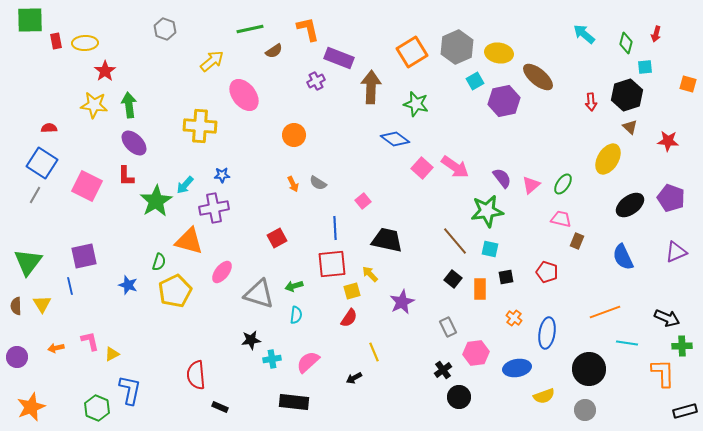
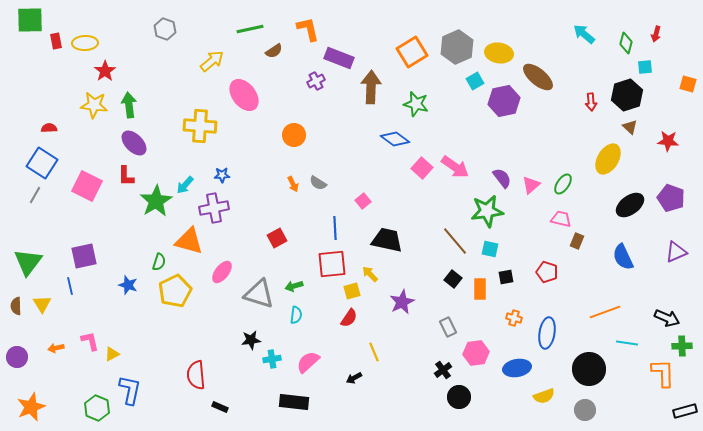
orange cross at (514, 318): rotated 21 degrees counterclockwise
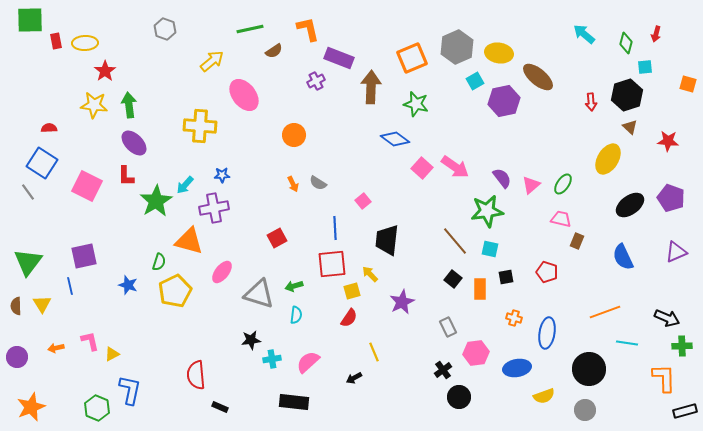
orange square at (412, 52): moved 6 px down; rotated 8 degrees clockwise
gray line at (35, 195): moved 7 px left, 3 px up; rotated 66 degrees counterclockwise
black trapezoid at (387, 240): rotated 96 degrees counterclockwise
orange L-shape at (663, 373): moved 1 px right, 5 px down
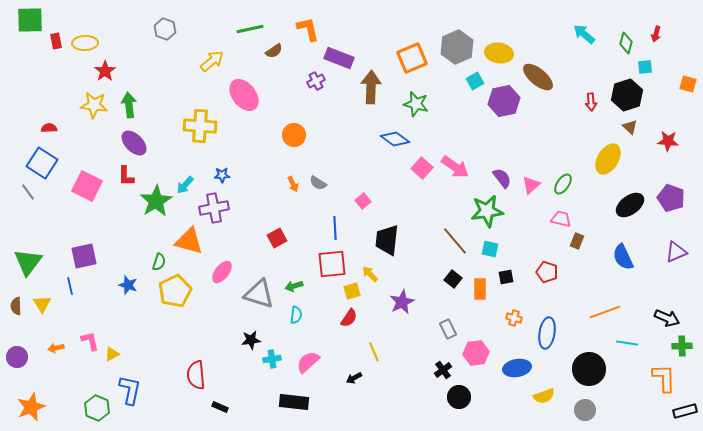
gray rectangle at (448, 327): moved 2 px down
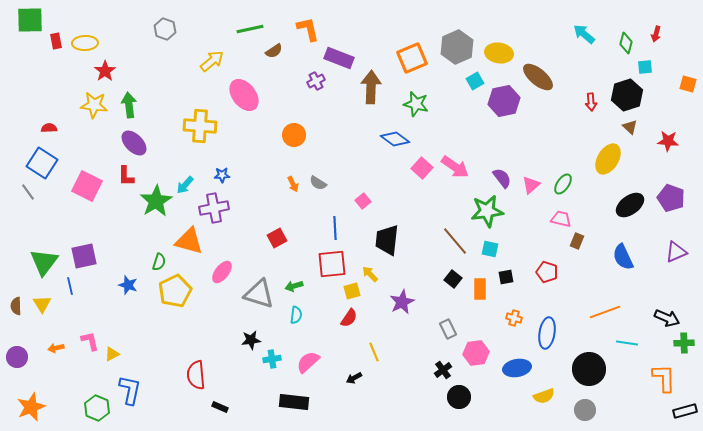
green triangle at (28, 262): moved 16 px right
green cross at (682, 346): moved 2 px right, 3 px up
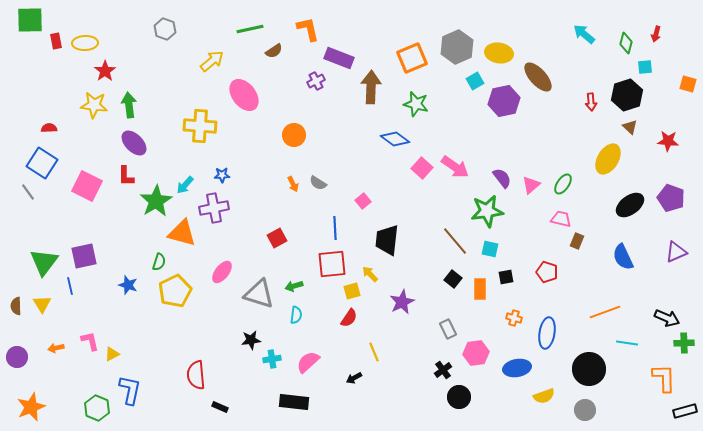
brown ellipse at (538, 77): rotated 8 degrees clockwise
orange triangle at (189, 241): moved 7 px left, 8 px up
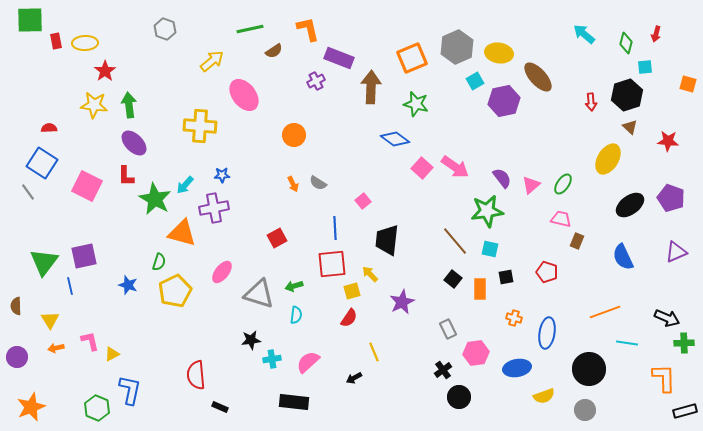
green star at (156, 201): moved 1 px left, 2 px up; rotated 12 degrees counterclockwise
yellow triangle at (42, 304): moved 8 px right, 16 px down
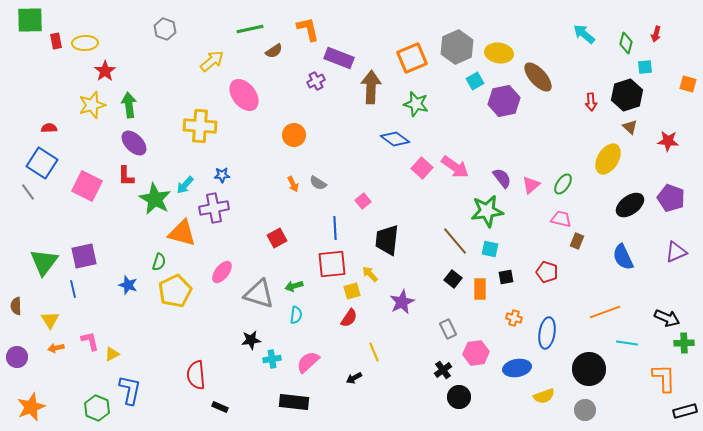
yellow star at (94, 105): moved 2 px left; rotated 24 degrees counterclockwise
blue line at (70, 286): moved 3 px right, 3 px down
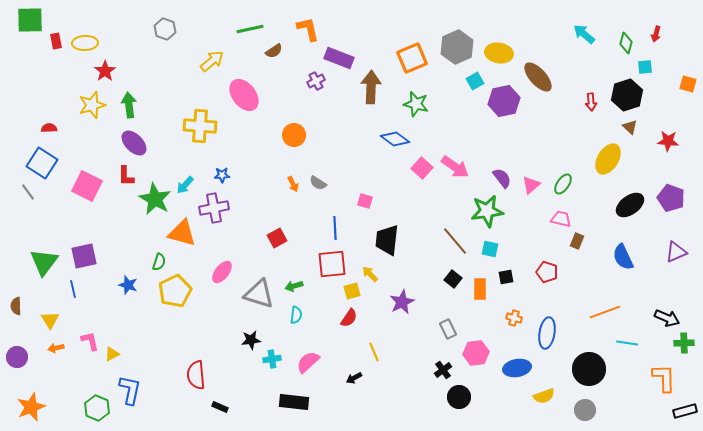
pink square at (363, 201): moved 2 px right; rotated 35 degrees counterclockwise
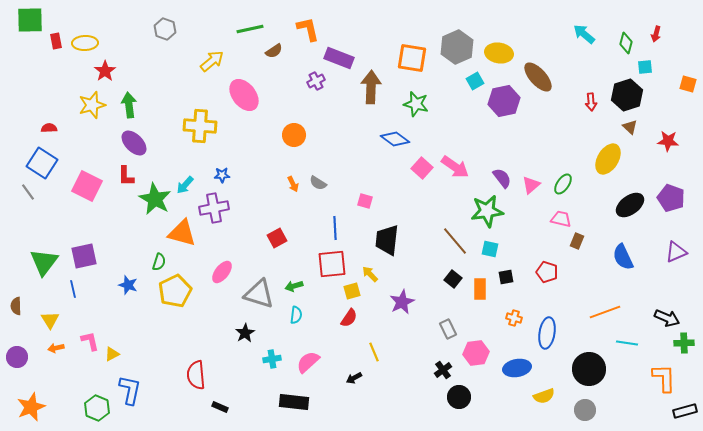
orange square at (412, 58): rotated 32 degrees clockwise
black star at (251, 340): moved 6 px left, 7 px up; rotated 24 degrees counterclockwise
